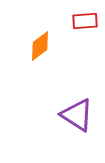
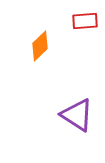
orange diamond: rotated 8 degrees counterclockwise
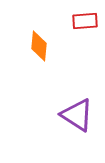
orange diamond: moved 1 px left; rotated 40 degrees counterclockwise
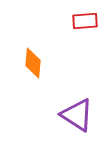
orange diamond: moved 6 px left, 17 px down
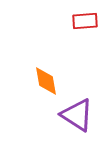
orange diamond: moved 13 px right, 18 px down; rotated 16 degrees counterclockwise
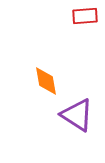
red rectangle: moved 5 px up
